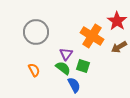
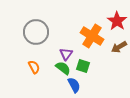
orange semicircle: moved 3 px up
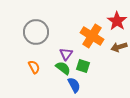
brown arrow: rotated 14 degrees clockwise
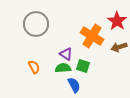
gray circle: moved 8 px up
purple triangle: rotated 32 degrees counterclockwise
green semicircle: rotated 42 degrees counterclockwise
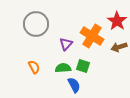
purple triangle: moved 10 px up; rotated 40 degrees clockwise
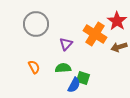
orange cross: moved 3 px right, 2 px up
green square: moved 12 px down
blue semicircle: rotated 56 degrees clockwise
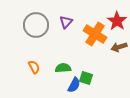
gray circle: moved 1 px down
purple triangle: moved 22 px up
green square: moved 3 px right
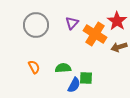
purple triangle: moved 6 px right, 1 px down
green square: rotated 16 degrees counterclockwise
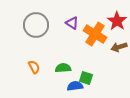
purple triangle: rotated 40 degrees counterclockwise
green square: rotated 16 degrees clockwise
blue semicircle: moved 1 px right, 1 px down; rotated 126 degrees counterclockwise
